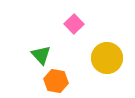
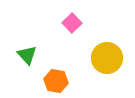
pink square: moved 2 px left, 1 px up
green triangle: moved 14 px left
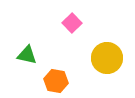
green triangle: rotated 35 degrees counterclockwise
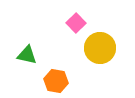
pink square: moved 4 px right
yellow circle: moved 7 px left, 10 px up
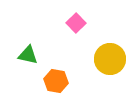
yellow circle: moved 10 px right, 11 px down
green triangle: moved 1 px right
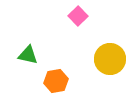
pink square: moved 2 px right, 7 px up
orange hexagon: rotated 20 degrees counterclockwise
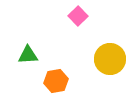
green triangle: rotated 15 degrees counterclockwise
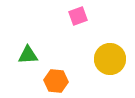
pink square: rotated 24 degrees clockwise
orange hexagon: rotated 15 degrees clockwise
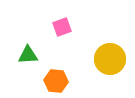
pink square: moved 16 px left, 11 px down
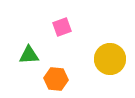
green triangle: moved 1 px right
orange hexagon: moved 2 px up
